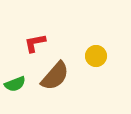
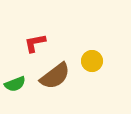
yellow circle: moved 4 px left, 5 px down
brown semicircle: rotated 12 degrees clockwise
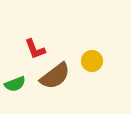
red L-shape: moved 6 px down; rotated 100 degrees counterclockwise
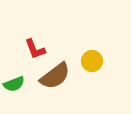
green semicircle: moved 1 px left
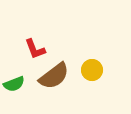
yellow circle: moved 9 px down
brown semicircle: moved 1 px left
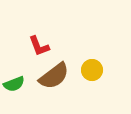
red L-shape: moved 4 px right, 3 px up
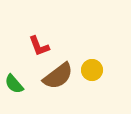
brown semicircle: moved 4 px right
green semicircle: rotated 70 degrees clockwise
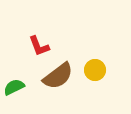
yellow circle: moved 3 px right
green semicircle: moved 3 px down; rotated 105 degrees clockwise
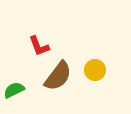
brown semicircle: rotated 16 degrees counterclockwise
green semicircle: moved 3 px down
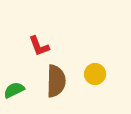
yellow circle: moved 4 px down
brown semicircle: moved 2 px left, 5 px down; rotated 36 degrees counterclockwise
